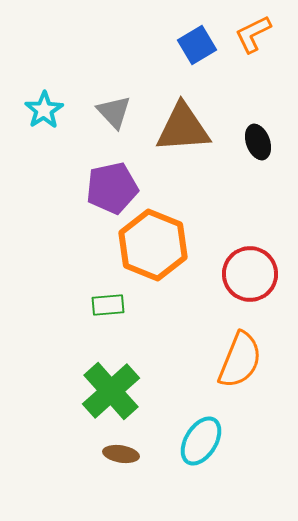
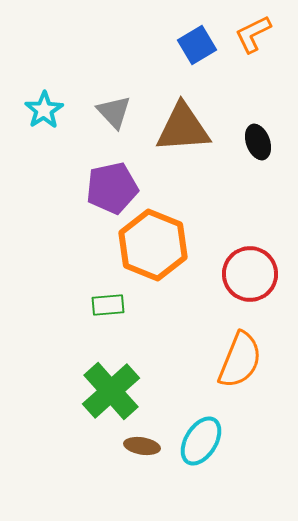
brown ellipse: moved 21 px right, 8 px up
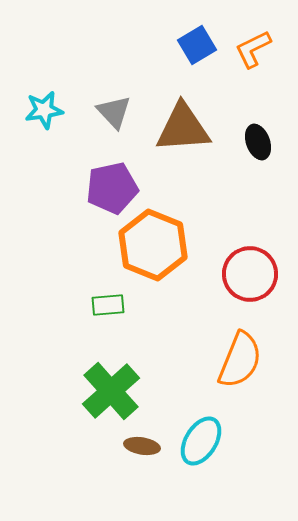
orange L-shape: moved 15 px down
cyan star: rotated 24 degrees clockwise
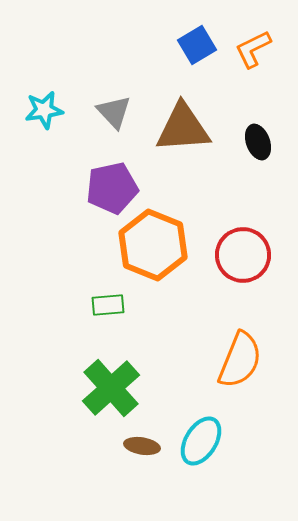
red circle: moved 7 px left, 19 px up
green cross: moved 3 px up
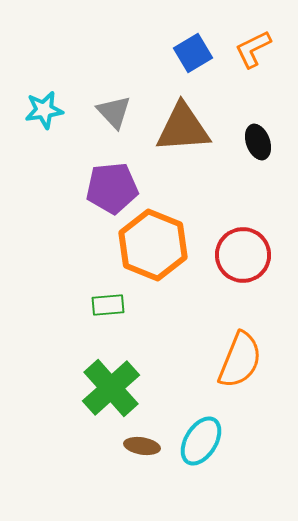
blue square: moved 4 px left, 8 px down
purple pentagon: rotated 6 degrees clockwise
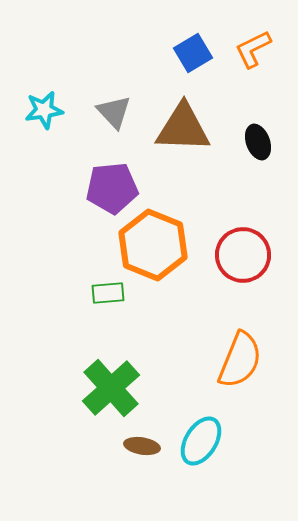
brown triangle: rotated 6 degrees clockwise
green rectangle: moved 12 px up
